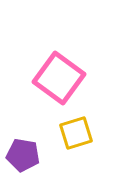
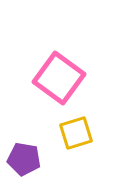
purple pentagon: moved 1 px right, 4 px down
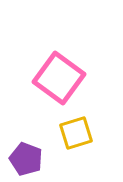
purple pentagon: moved 2 px right; rotated 12 degrees clockwise
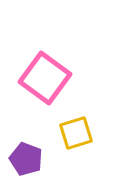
pink square: moved 14 px left
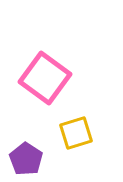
purple pentagon: rotated 12 degrees clockwise
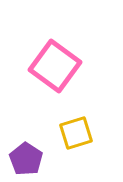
pink square: moved 10 px right, 12 px up
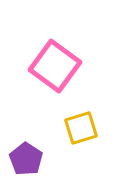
yellow square: moved 5 px right, 5 px up
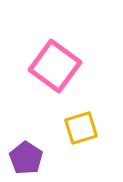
purple pentagon: moved 1 px up
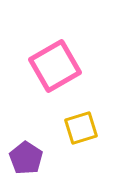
pink square: rotated 24 degrees clockwise
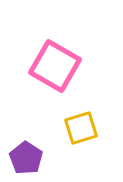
pink square: rotated 30 degrees counterclockwise
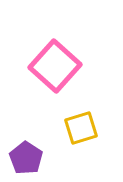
pink square: rotated 12 degrees clockwise
